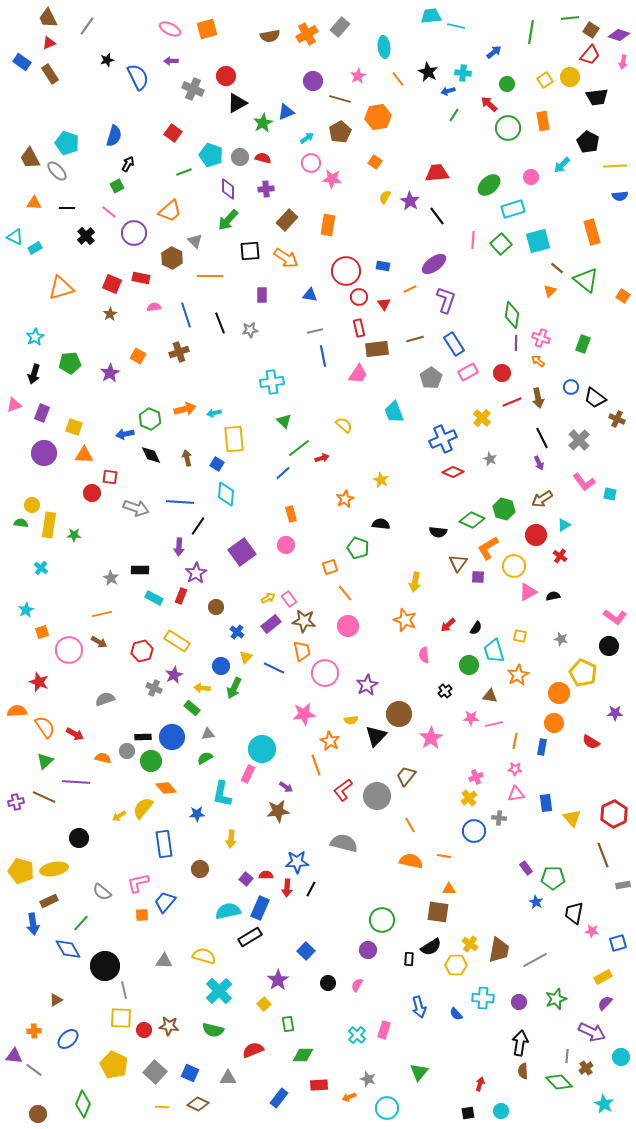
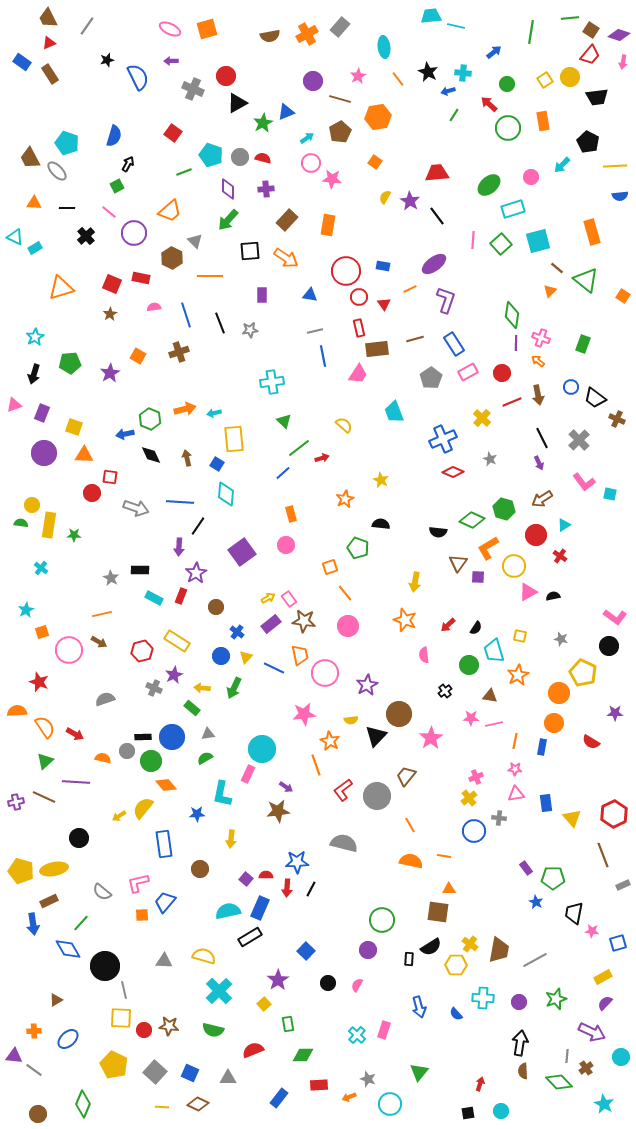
brown arrow at (538, 398): moved 3 px up
orange trapezoid at (302, 651): moved 2 px left, 4 px down
blue circle at (221, 666): moved 10 px up
orange diamond at (166, 788): moved 3 px up
gray rectangle at (623, 885): rotated 16 degrees counterclockwise
cyan circle at (387, 1108): moved 3 px right, 4 px up
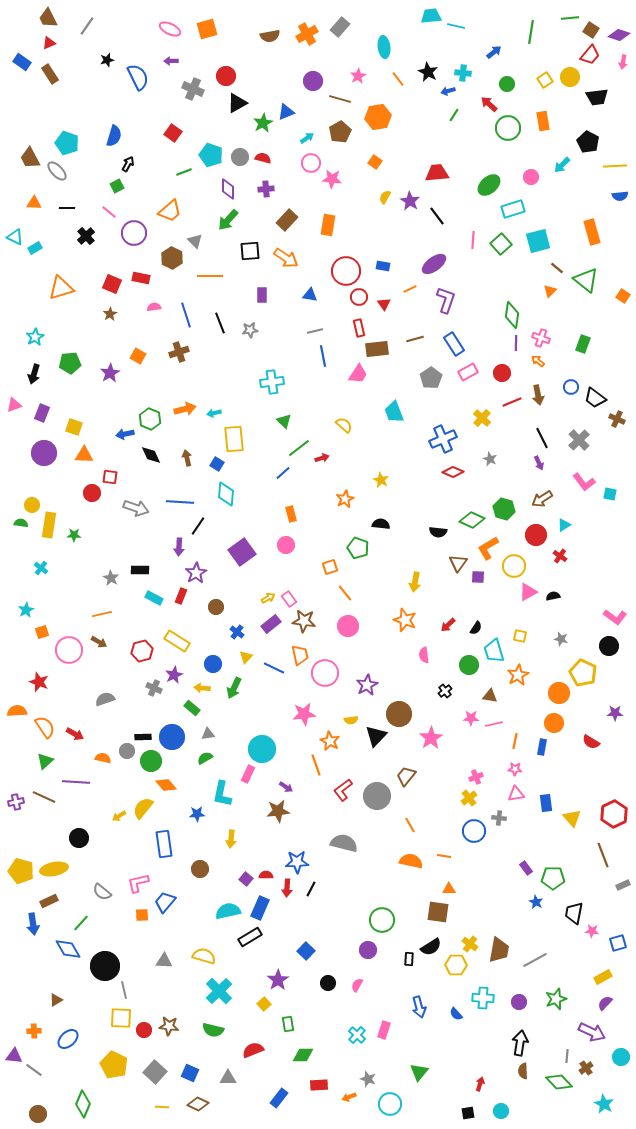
blue circle at (221, 656): moved 8 px left, 8 px down
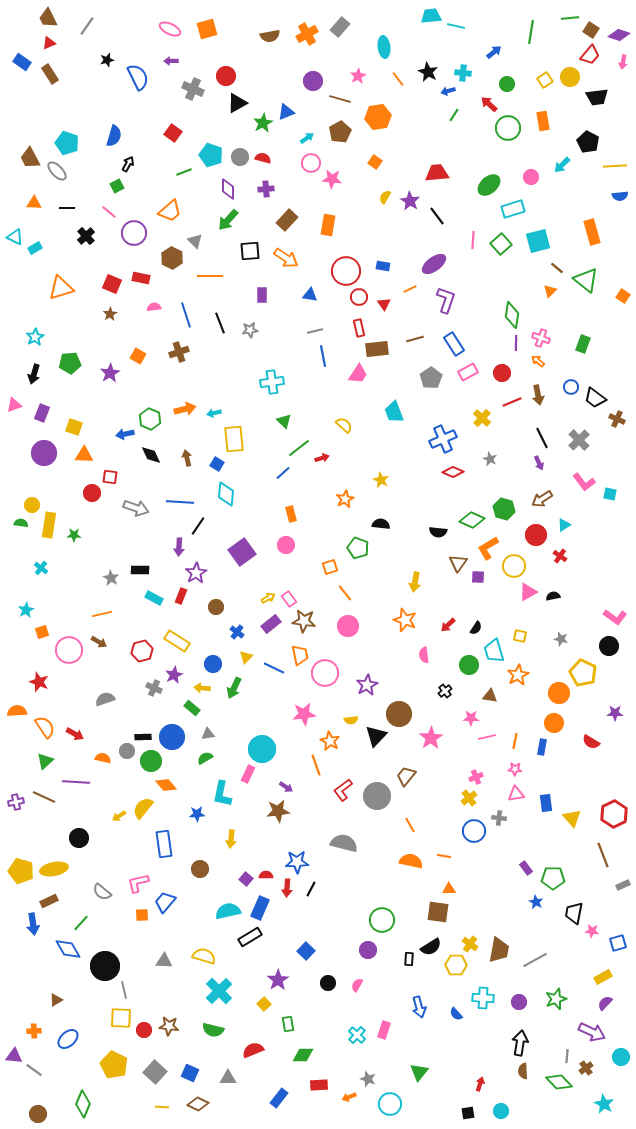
pink line at (494, 724): moved 7 px left, 13 px down
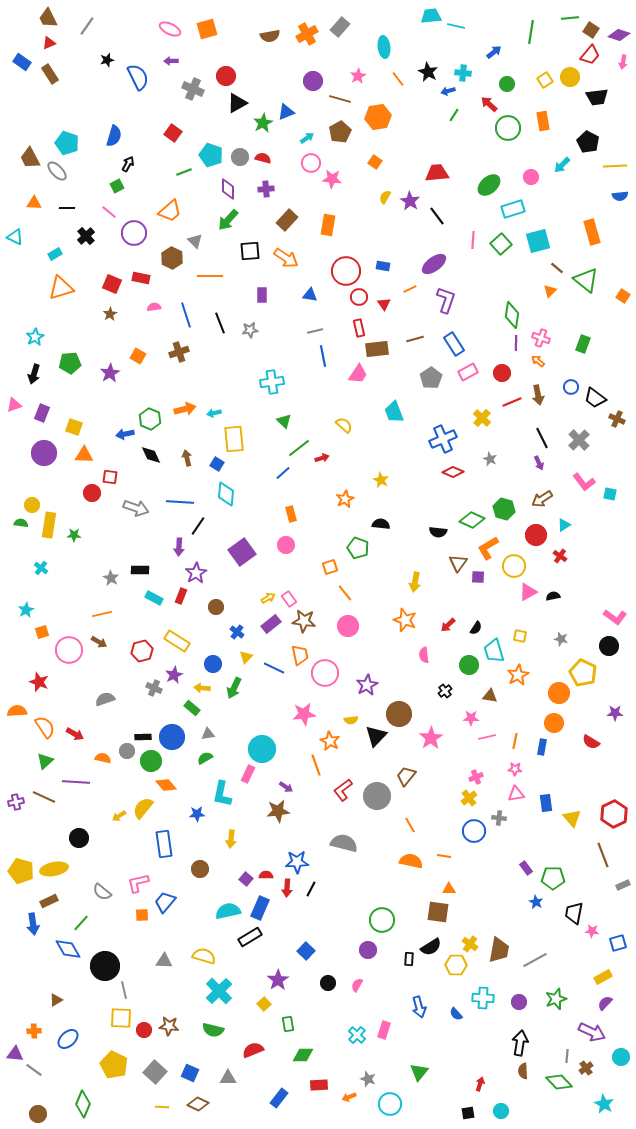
cyan rectangle at (35, 248): moved 20 px right, 6 px down
purple triangle at (14, 1056): moved 1 px right, 2 px up
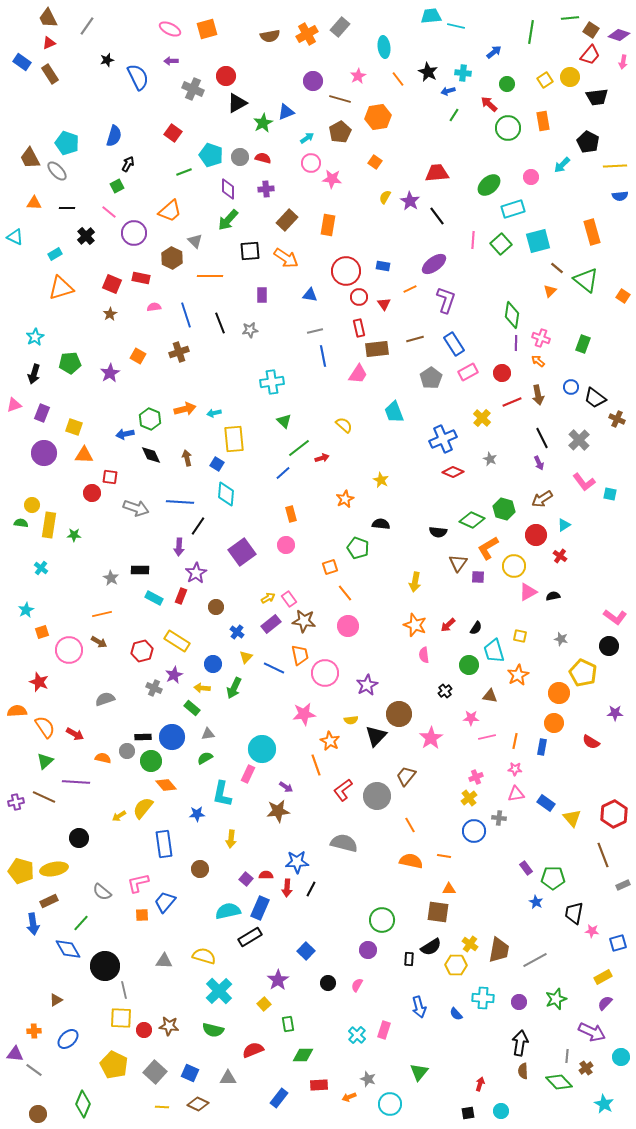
orange star at (405, 620): moved 10 px right, 5 px down
blue rectangle at (546, 803): rotated 48 degrees counterclockwise
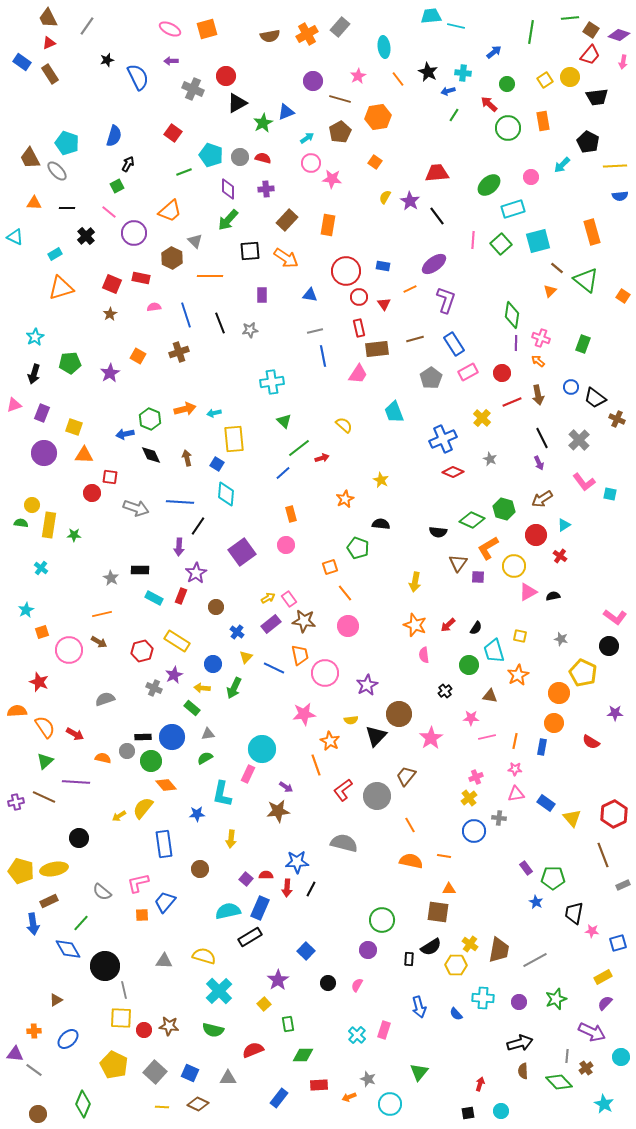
black arrow at (520, 1043): rotated 65 degrees clockwise
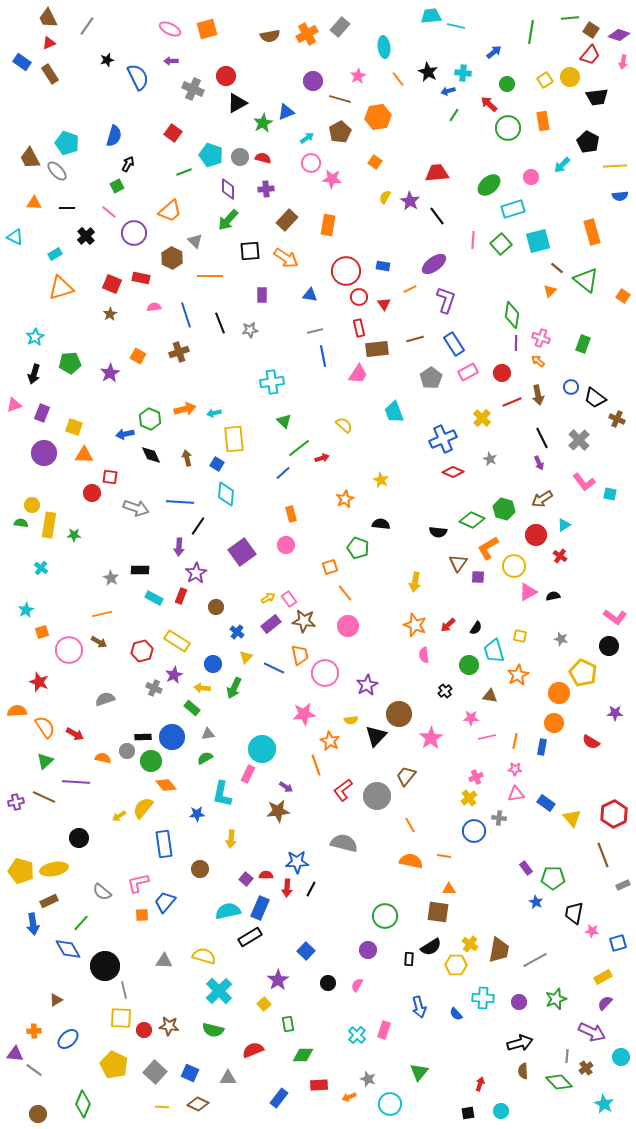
green circle at (382, 920): moved 3 px right, 4 px up
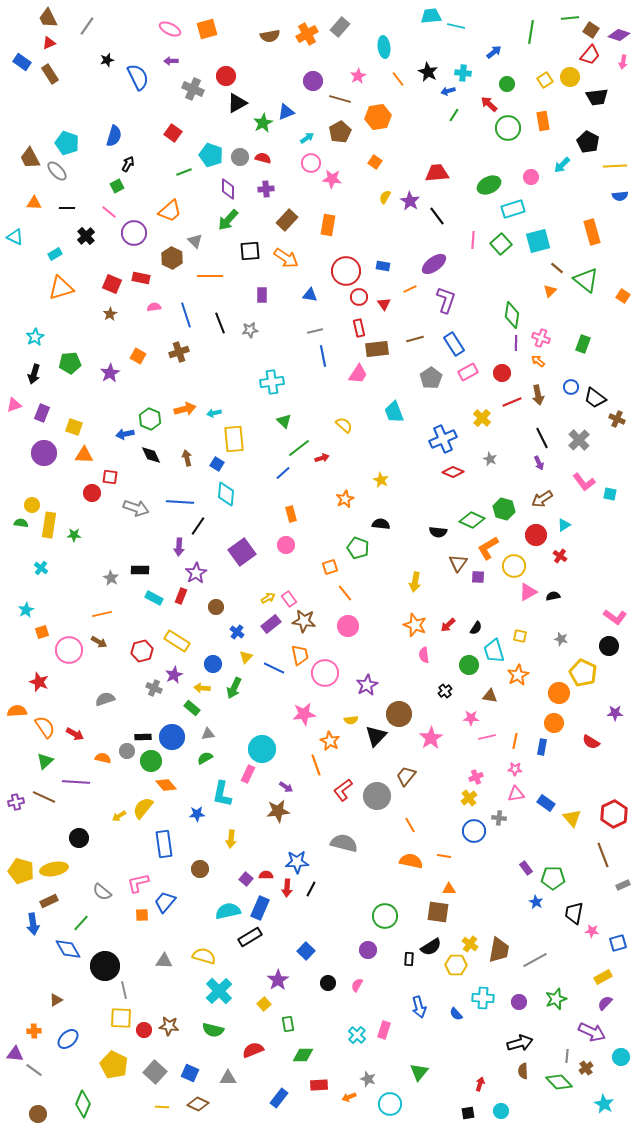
green ellipse at (489, 185): rotated 15 degrees clockwise
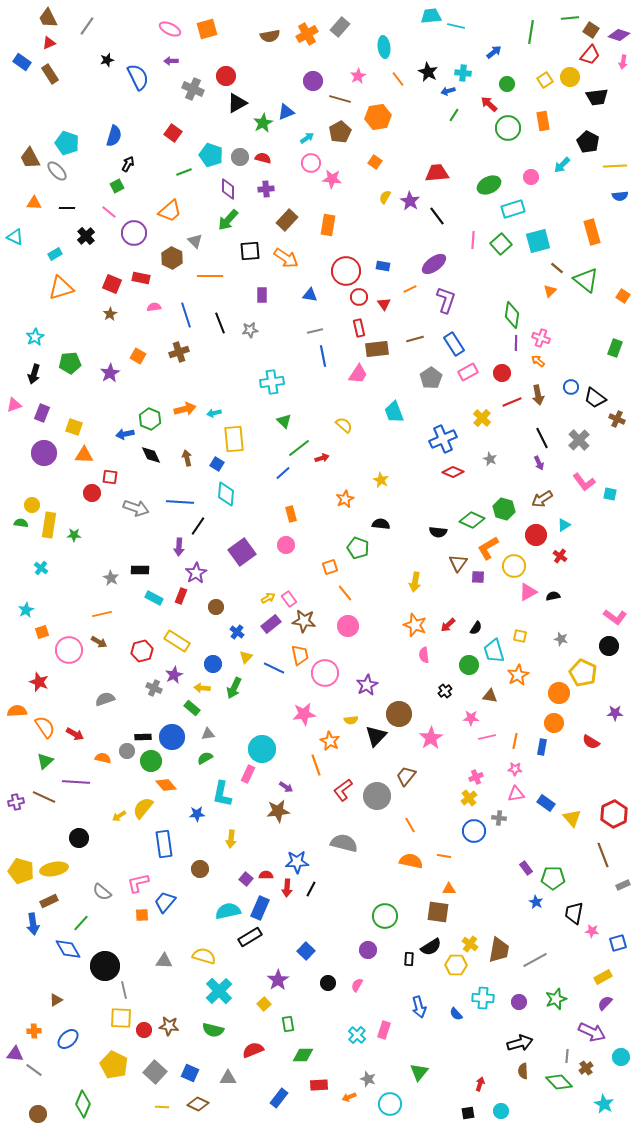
green rectangle at (583, 344): moved 32 px right, 4 px down
